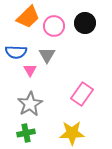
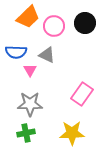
gray triangle: rotated 36 degrees counterclockwise
gray star: rotated 30 degrees clockwise
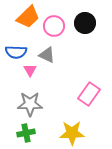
pink rectangle: moved 7 px right
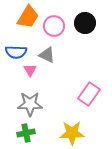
orange trapezoid: rotated 15 degrees counterclockwise
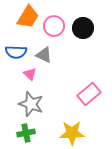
black circle: moved 2 px left, 5 px down
gray triangle: moved 3 px left
pink triangle: moved 4 px down; rotated 16 degrees counterclockwise
pink rectangle: rotated 15 degrees clockwise
gray star: moved 1 px right; rotated 20 degrees clockwise
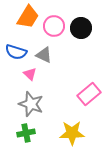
black circle: moved 2 px left
blue semicircle: rotated 15 degrees clockwise
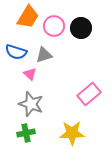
gray triangle: rotated 42 degrees counterclockwise
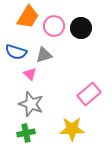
yellow star: moved 4 px up
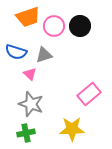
orange trapezoid: rotated 40 degrees clockwise
black circle: moved 1 px left, 2 px up
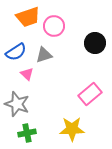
black circle: moved 15 px right, 17 px down
blue semicircle: rotated 50 degrees counterclockwise
pink triangle: moved 3 px left
pink rectangle: moved 1 px right
gray star: moved 14 px left
green cross: moved 1 px right
